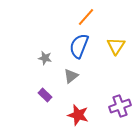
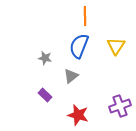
orange line: moved 1 px left, 1 px up; rotated 42 degrees counterclockwise
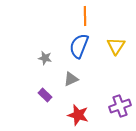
gray triangle: moved 3 px down; rotated 14 degrees clockwise
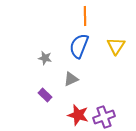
purple cross: moved 16 px left, 11 px down
